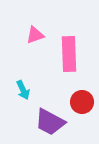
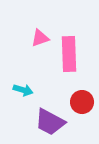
pink triangle: moved 5 px right, 3 px down
cyan arrow: rotated 48 degrees counterclockwise
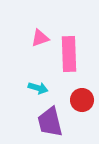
cyan arrow: moved 15 px right, 2 px up
red circle: moved 2 px up
purple trapezoid: rotated 48 degrees clockwise
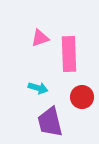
red circle: moved 3 px up
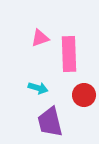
red circle: moved 2 px right, 2 px up
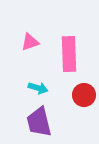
pink triangle: moved 10 px left, 4 px down
purple trapezoid: moved 11 px left
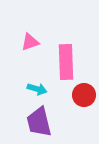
pink rectangle: moved 3 px left, 8 px down
cyan arrow: moved 1 px left, 1 px down
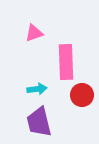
pink triangle: moved 4 px right, 9 px up
cyan arrow: rotated 24 degrees counterclockwise
red circle: moved 2 px left
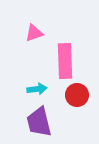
pink rectangle: moved 1 px left, 1 px up
red circle: moved 5 px left
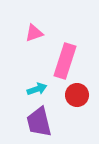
pink rectangle: rotated 20 degrees clockwise
cyan arrow: rotated 12 degrees counterclockwise
